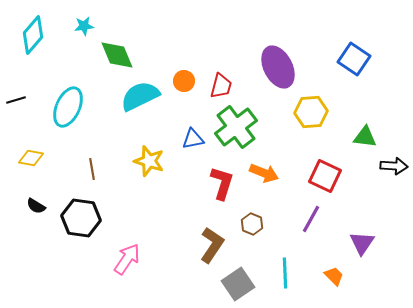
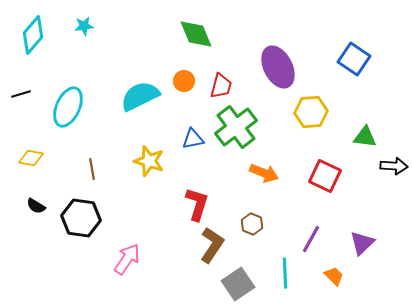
green diamond: moved 79 px right, 21 px up
black line: moved 5 px right, 6 px up
red L-shape: moved 25 px left, 21 px down
purple line: moved 20 px down
purple triangle: rotated 12 degrees clockwise
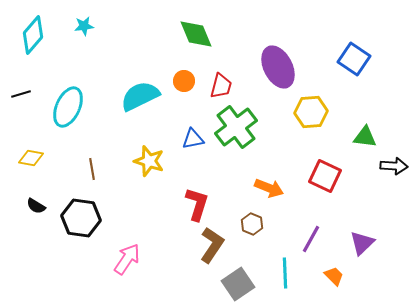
orange arrow: moved 5 px right, 15 px down
